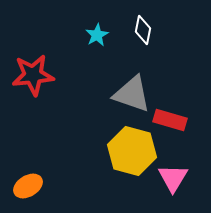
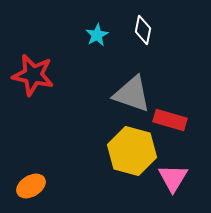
red star: rotated 18 degrees clockwise
orange ellipse: moved 3 px right
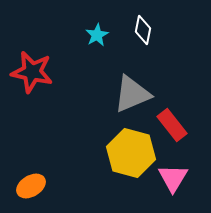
red star: moved 1 px left, 3 px up
gray triangle: rotated 42 degrees counterclockwise
red rectangle: moved 2 px right, 5 px down; rotated 36 degrees clockwise
yellow hexagon: moved 1 px left, 2 px down
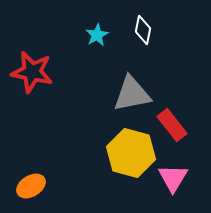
gray triangle: rotated 12 degrees clockwise
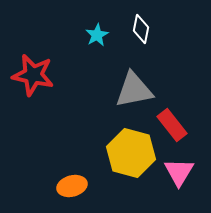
white diamond: moved 2 px left, 1 px up
red star: moved 1 px right, 3 px down
gray triangle: moved 2 px right, 4 px up
pink triangle: moved 6 px right, 6 px up
orange ellipse: moved 41 px right; rotated 16 degrees clockwise
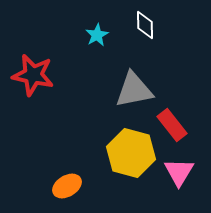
white diamond: moved 4 px right, 4 px up; rotated 12 degrees counterclockwise
orange ellipse: moved 5 px left; rotated 16 degrees counterclockwise
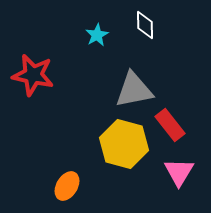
red rectangle: moved 2 px left
yellow hexagon: moved 7 px left, 9 px up
orange ellipse: rotated 28 degrees counterclockwise
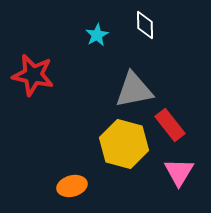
orange ellipse: moved 5 px right; rotated 44 degrees clockwise
